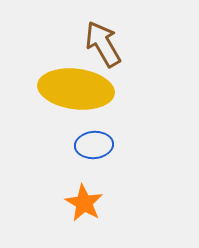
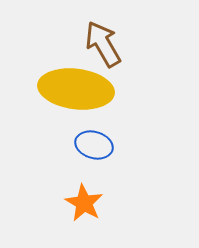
blue ellipse: rotated 21 degrees clockwise
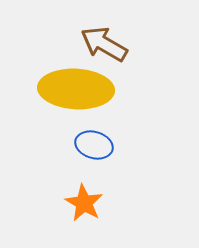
brown arrow: moved 1 px right; rotated 30 degrees counterclockwise
yellow ellipse: rotated 4 degrees counterclockwise
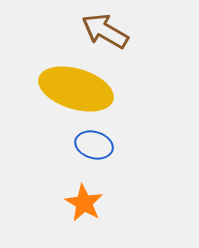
brown arrow: moved 1 px right, 13 px up
yellow ellipse: rotated 14 degrees clockwise
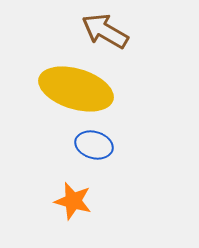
orange star: moved 11 px left, 2 px up; rotated 15 degrees counterclockwise
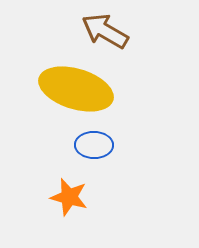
blue ellipse: rotated 15 degrees counterclockwise
orange star: moved 4 px left, 4 px up
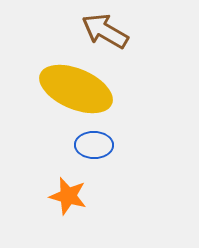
yellow ellipse: rotated 6 degrees clockwise
orange star: moved 1 px left, 1 px up
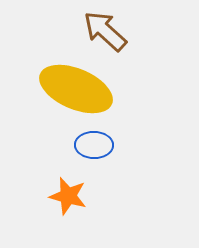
brown arrow: rotated 12 degrees clockwise
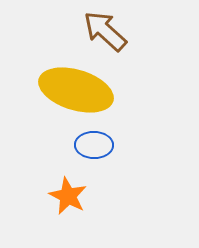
yellow ellipse: moved 1 px down; rotated 6 degrees counterclockwise
orange star: rotated 12 degrees clockwise
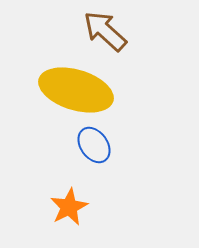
blue ellipse: rotated 54 degrees clockwise
orange star: moved 1 px right, 11 px down; rotated 18 degrees clockwise
